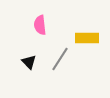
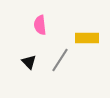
gray line: moved 1 px down
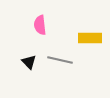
yellow rectangle: moved 3 px right
gray line: rotated 70 degrees clockwise
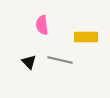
pink semicircle: moved 2 px right
yellow rectangle: moved 4 px left, 1 px up
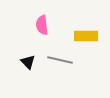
yellow rectangle: moved 1 px up
black triangle: moved 1 px left
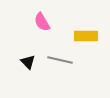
pink semicircle: moved 3 px up; rotated 24 degrees counterclockwise
